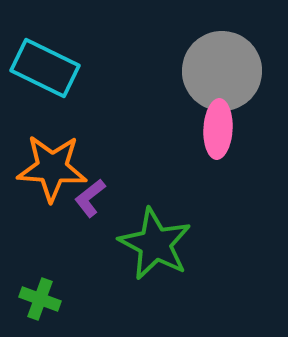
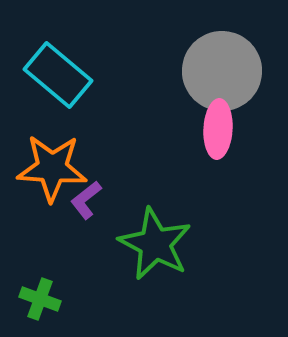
cyan rectangle: moved 13 px right, 7 px down; rotated 14 degrees clockwise
purple L-shape: moved 4 px left, 2 px down
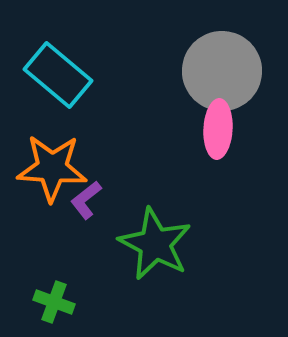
green cross: moved 14 px right, 3 px down
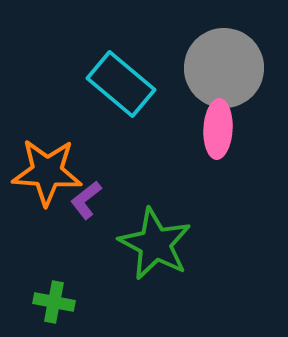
gray circle: moved 2 px right, 3 px up
cyan rectangle: moved 63 px right, 9 px down
orange star: moved 5 px left, 4 px down
green cross: rotated 9 degrees counterclockwise
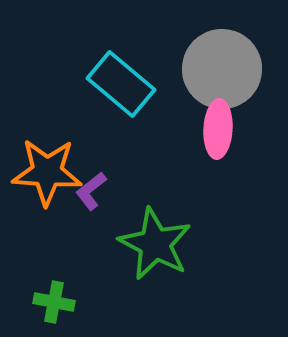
gray circle: moved 2 px left, 1 px down
purple L-shape: moved 5 px right, 9 px up
